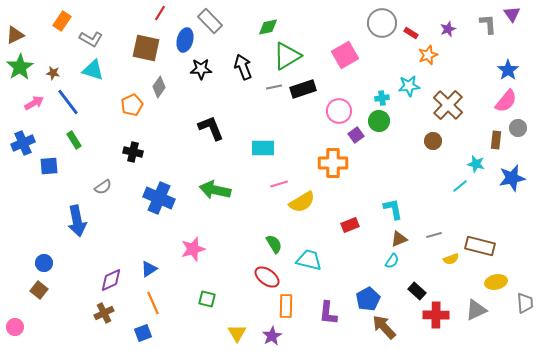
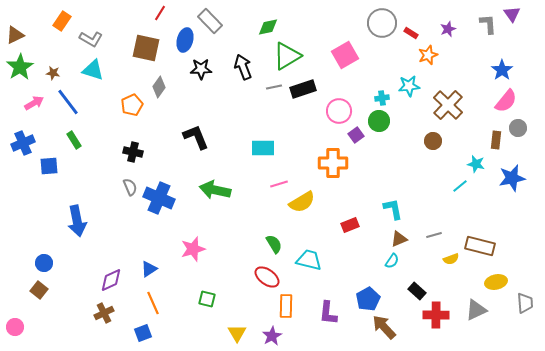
blue star at (508, 70): moved 6 px left
black L-shape at (211, 128): moved 15 px left, 9 px down
gray semicircle at (103, 187): moved 27 px right; rotated 78 degrees counterclockwise
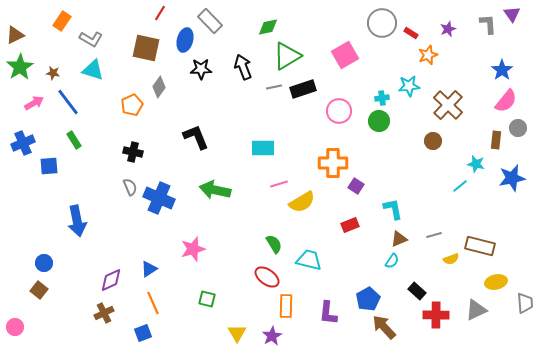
purple square at (356, 135): moved 51 px down; rotated 21 degrees counterclockwise
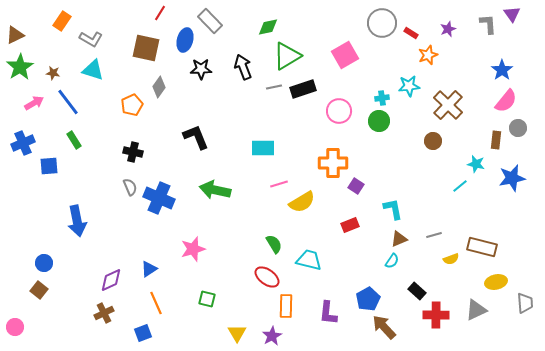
brown rectangle at (480, 246): moved 2 px right, 1 px down
orange line at (153, 303): moved 3 px right
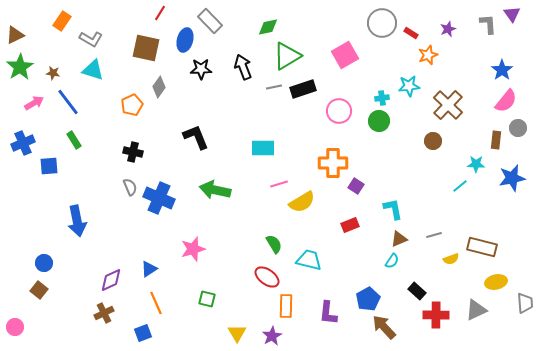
cyan star at (476, 164): rotated 12 degrees counterclockwise
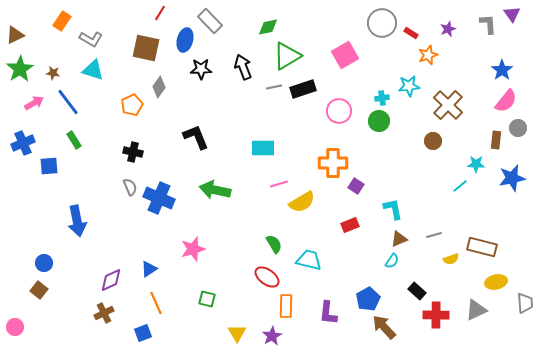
green star at (20, 67): moved 2 px down
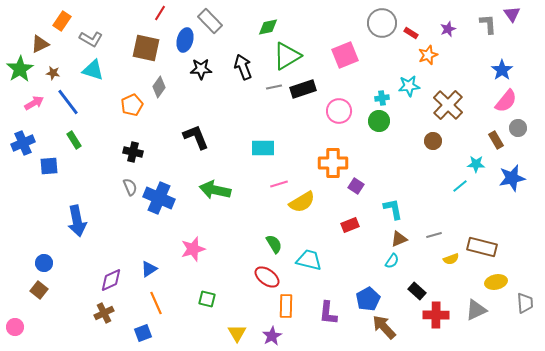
brown triangle at (15, 35): moved 25 px right, 9 px down
pink square at (345, 55): rotated 8 degrees clockwise
brown rectangle at (496, 140): rotated 36 degrees counterclockwise
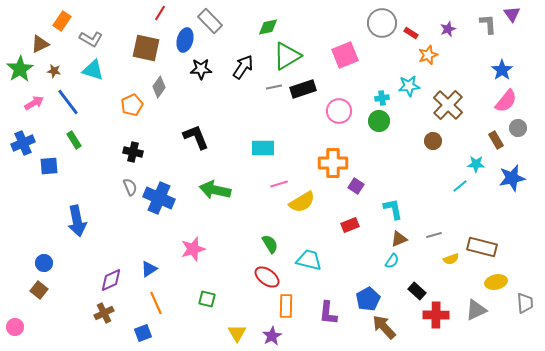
black arrow at (243, 67): rotated 55 degrees clockwise
brown star at (53, 73): moved 1 px right, 2 px up
green semicircle at (274, 244): moved 4 px left
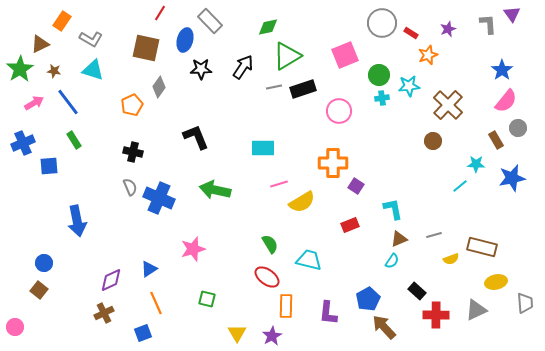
green circle at (379, 121): moved 46 px up
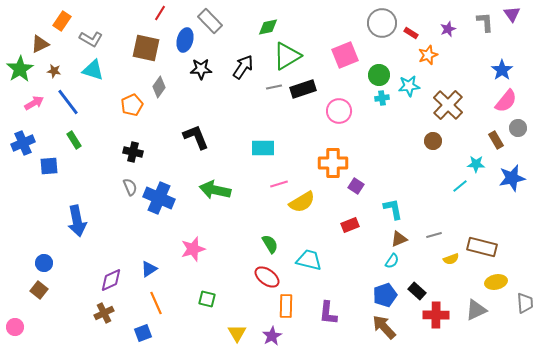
gray L-shape at (488, 24): moved 3 px left, 2 px up
blue pentagon at (368, 299): moved 17 px right, 4 px up; rotated 10 degrees clockwise
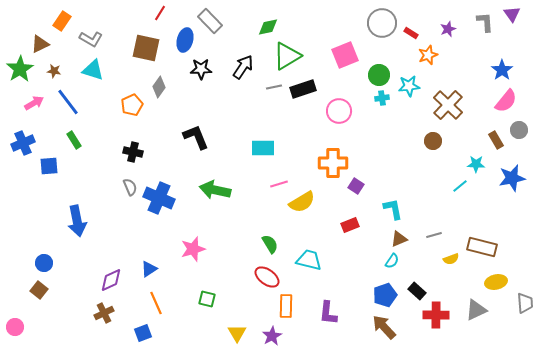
gray circle at (518, 128): moved 1 px right, 2 px down
